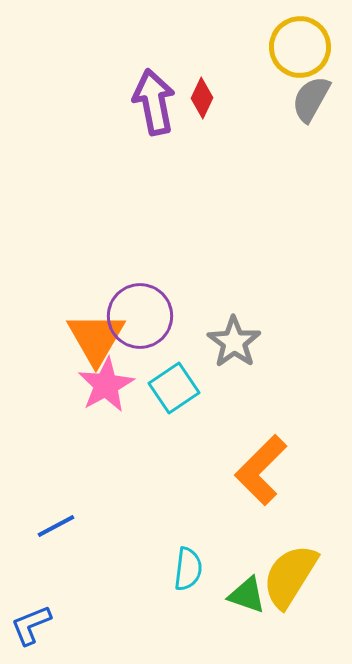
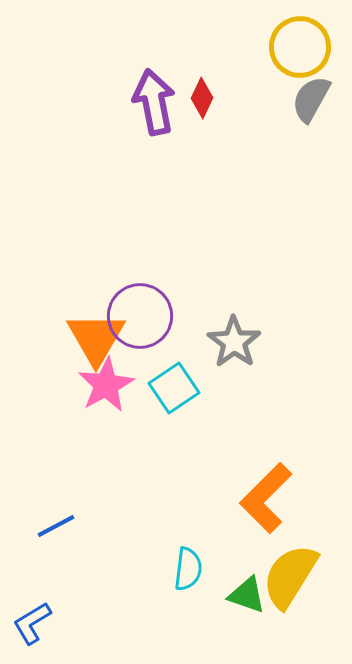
orange L-shape: moved 5 px right, 28 px down
blue L-shape: moved 1 px right, 2 px up; rotated 9 degrees counterclockwise
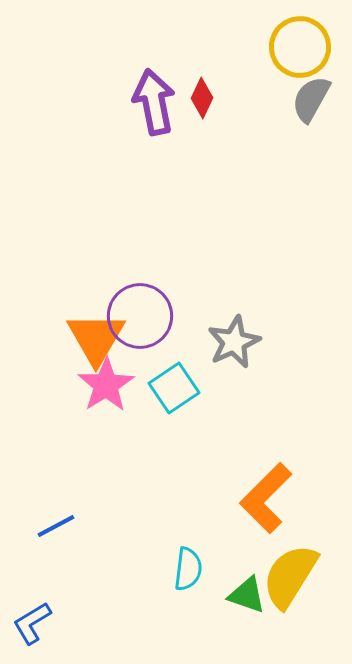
gray star: rotated 12 degrees clockwise
pink star: rotated 4 degrees counterclockwise
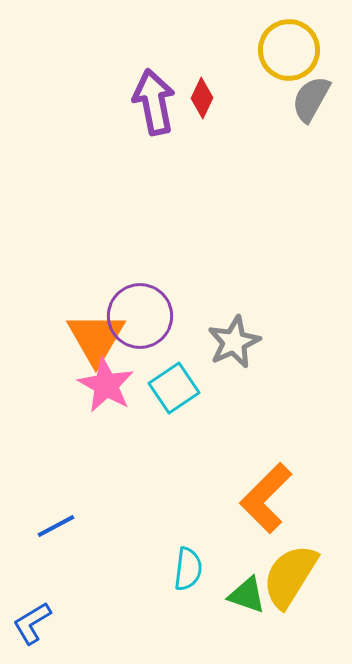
yellow circle: moved 11 px left, 3 px down
pink star: rotated 10 degrees counterclockwise
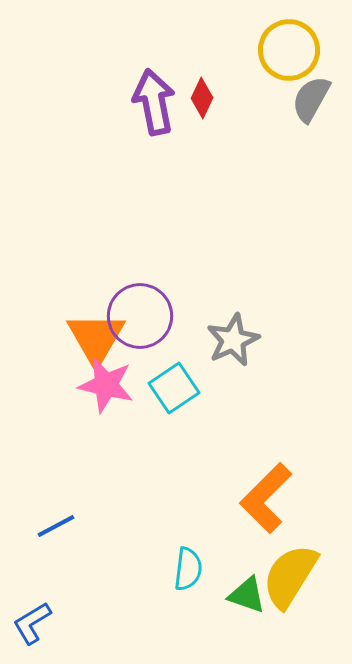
gray star: moved 1 px left, 2 px up
pink star: rotated 16 degrees counterclockwise
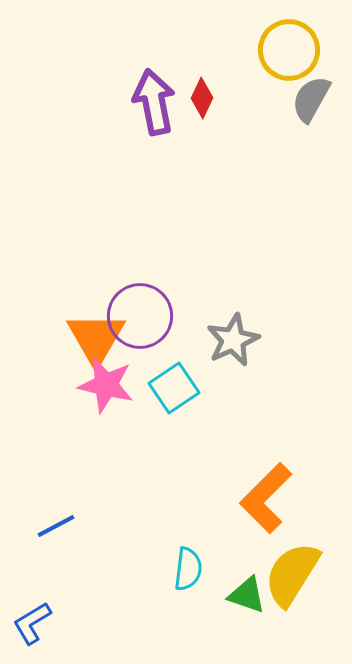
yellow semicircle: moved 2 px right, 2 px up
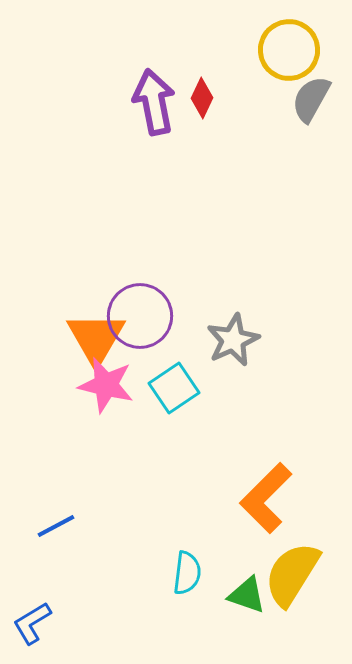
cyan semicircle: moved 1 px left, 4 px down
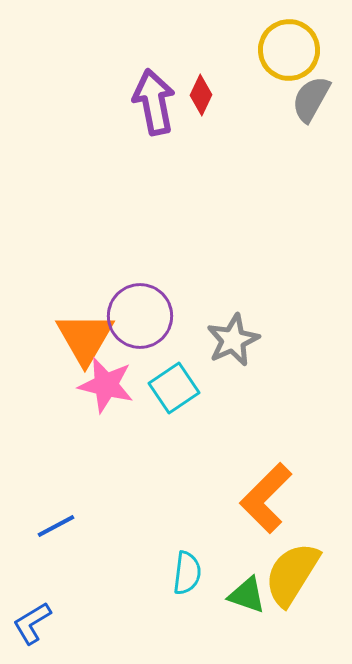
red diamond: moved 1 px left, 3 px up
orange triangle: moved 11 px left
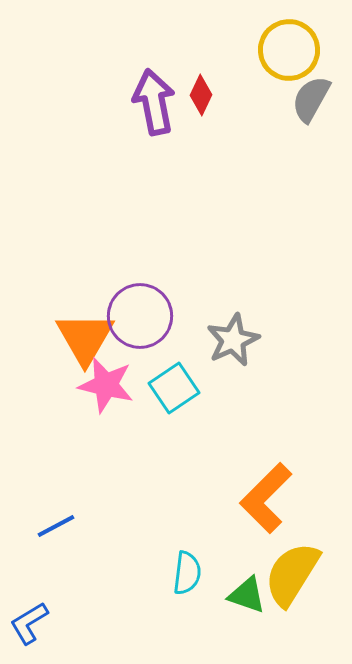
blue L-shape: moved 3 px left
